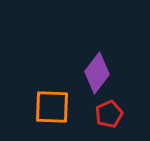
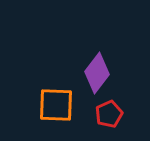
orange square: moved 4 px right, 2 px up
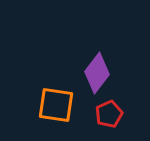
orange square: rotated 6 degrees clockwise
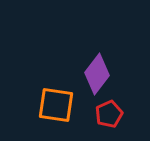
purple diamond: moved 1 px down
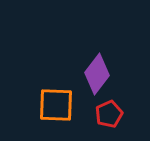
orange square: rotated 6 degrees counterclockwise
